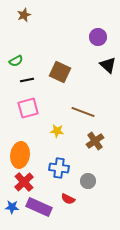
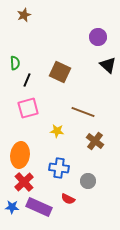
green semicircle: moved 1 px left, 2 px down; rotated 64 degrees counterclockwise
black line: rotated 56 degrees counterclockwise
brown cross: rotated 18 degrees counterclockwise
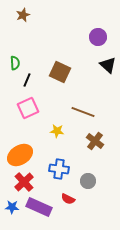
brown star: moved 1 px left
pink square: rotated 10 degrees counterclockwise
orange ellipse: rotated 50 degrees clockwise
blue cross: moved 1 px down
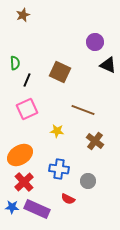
purple circle: moved 3 px left, 5 px down
black triangle: rotated 18 degrees counterclockwise
pink square: moved 1 px left, 1 px down
brown line: moved 2 px up
purple rectangle: moved 2 px left, 2 px down
